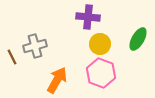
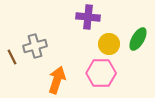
yellow circle: moved 9 px right
pink hexagon: rotated 20 degrees counterclockwise
orange arrow: rotated 12 degrees counterclockwise
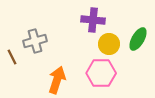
purple cross: moved 5 px right, 3 px down
gray cross: moved 5 px up
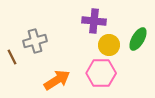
purple cross: moved 1 px right, 1 px down
yellow circle: moved 1 px down
orange arrow: rotated 40 degrees clockwise
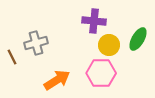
gray cross: moved 1 px right, 2 px down
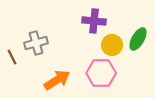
yellow circle: moved 3 px right
